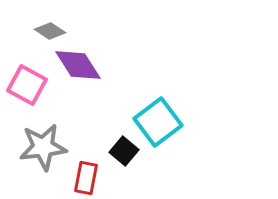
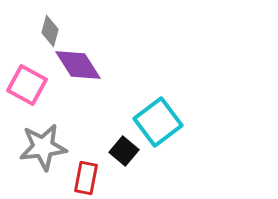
gray diamond: rotated 72 degrees clockwise
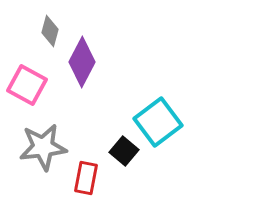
purple diamond: moved 4 px right, 3 px up; rotated 60 degrees clockwise
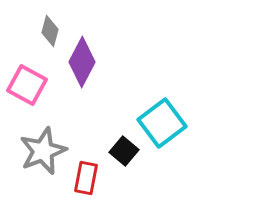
cyan square: moved 4 px right, 1 px down
gray star: moved 4 px down; rotated 15 degrees counterclockwise
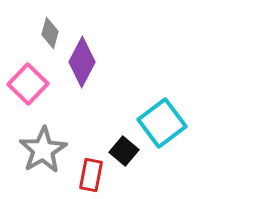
gray diamond: moved 2 px down
pink square: moved 1 px right, 1 px up; rotated 15 degrees clockwise
gray star: moved 1 px up; rotated 9 degrees counterclockwise
red rectangle: moved 5 px right, 3 px up
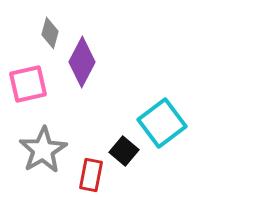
pink square: rotated 33 degrees clockwise
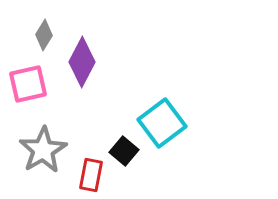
gray diamond: moved 6 px left, 2 px down; rotated 16 degrees clockwise
